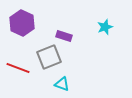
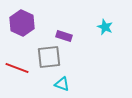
cyan star: rotated 28 degrees counterclockwise
gray square: rotated 15 degrees clockwise
red line: moved 1 px left
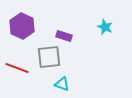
purple hexagon: moved 3 px down
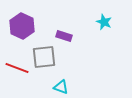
cyan star: moved 1 px left, 5 px up
gray square: moved 5 px left
cyan triangle: moved 1 px left, 3 px down
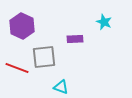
purple rectangle: moved 11 px right, 3 px down; rotated 21 degrees counterclockwise
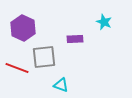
purple hexagon: moved 1 px right, 2 px down
cyan triangle: moved 2 px up
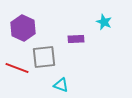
purple rectangle: moved 1 px right
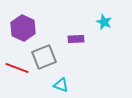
gray square: rotated 15 degrees counterclockwise
